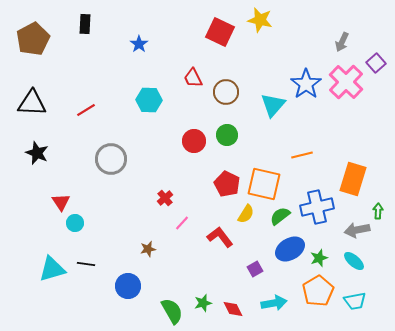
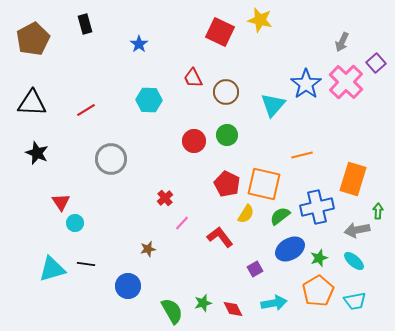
black rectangle at (85, 24): rotated 18 degrees counterclockwise
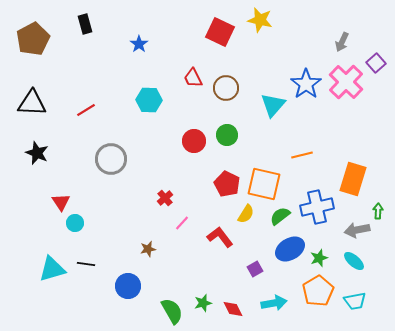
brown circle at (226, 92): moved 4 px up
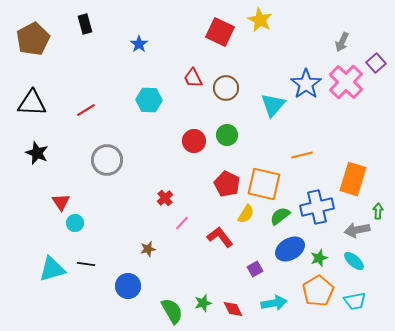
yellow star at (260, 20): rotated 15 degrees clockwise
gray circle at (111, 159): moved 4 px left, 1 px down
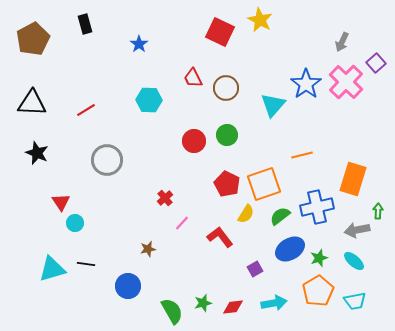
orange square at (264, 184): rotated 32 degrees counterclockwise
red diamond at (233, 309): moved 2 px up; rotated 70 degrees counterclockwise
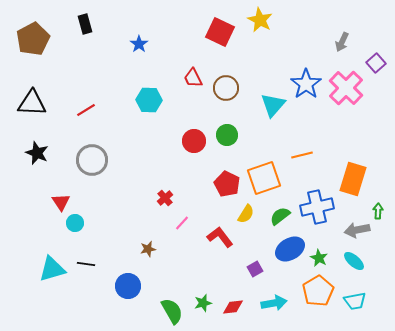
pink cross at (346, 82): moved 6 px down
gray circle at (107, 160): moved 15 px left
orange square at (264, 184): moved 6 px up
green star at (319, 258): rotated 24 degrees counterclockwise
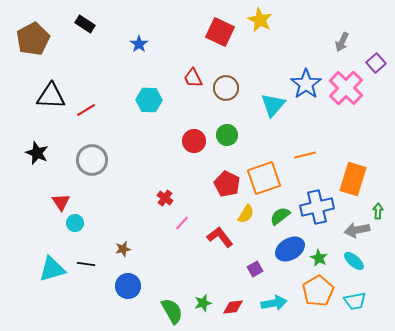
black rectangle at (85, 24): rotated 42 degrees counterclockwise
black triangle at (32, 103): moved 19 px right, 7 px up
orange line at (302, 155): moved 3 px right
red cross at (165, 198): rotated 14 degrees counterclockwise
brown star at (148, 249): moved 25 px left
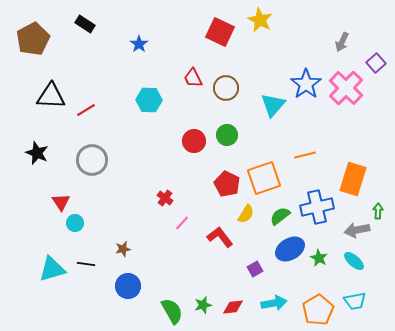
orange pentagon at (318, 291): moved 19 px down
green star at (203, 303): moved 2 px down
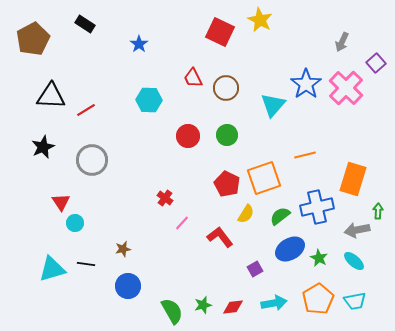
red circle at (194, 141): moved 6 px left, 5 px up
black star at (37, 153): moved 6 px right, 6 px up; rotated 25 degrees clockwise
orange pentagon at (318, 310): moved 11 px up
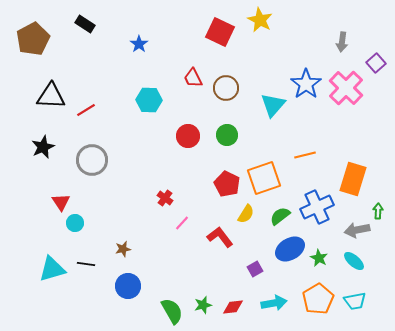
gray arrow at (342, 42): rotated 18 degrees counterclockwise
blue cross at (317, 207): rotated 12 degrees counterclockwise
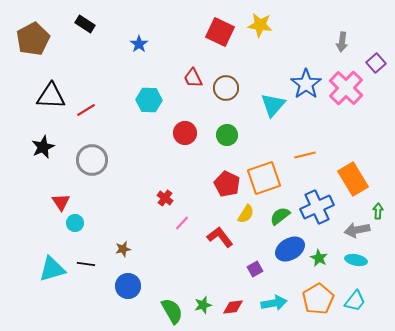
yellow star at (260, 20): moved 5 px down; rotated 20 degrees counterclockwise
red circle at (188, 136): moved 3 px left, 3 px up
orange rectangle at (353, 179): rotated 48 degrees counterclockwise
cyan ellipse at (354, 261): moved 2 px right, 1 px up; rotated 30 degrees counterclockwise
cyan trapezoid at (355, 301): rotated 40 degrees counterclockwise
